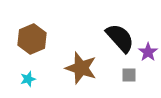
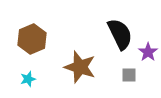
black semicircle: moved 4 px up; rotated 16 degrees clockwise
brown star: moved 1 px left, 1 px up
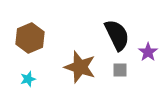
black semicircle: moved 3 px left, 1 px down
brown hexagon: moved 2 px left, 1 px up
gray square: moved 9 px left, 5 px up
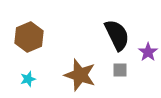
brown hexagon: moved 1 px left, 1 px up
brown star: moved 8 px down
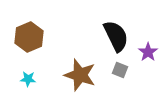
black semicircle: moved 1 px left, 1 px down
gray square: rotated 21 degrees clockwise
cyan star: rotated 21 degrees clockwise
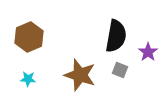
black semicircle: rotated 36 degrees clockwise
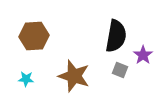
brown hexagon: moved 5 px right, 1 px up; rotated 20 degrees clockwise
purple star: moved 5 px left, 3 px down
brown star: moved 6 px left, 1 px down
cyan star: moved 2 px left
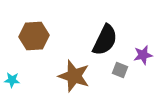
black semicircle: moved 11 px left, 4 px down; rotated 16 degrees clockwise
purple star: rotated 24 degrees clockwise
cyan star: moved 14 px left, 1 px down
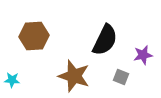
gray square: moved 1 px right, 7 px down
